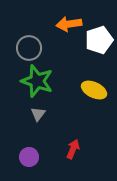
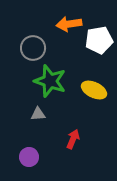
white pentagon: rotated 8 degrees clockwise
gray circle: moved 4 px right
green star: moved 13 px right
gray triangle: rotated 49 degrees clockwise
red arrow: moved 10 px up
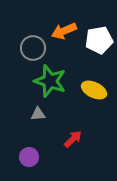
orange arrow: moved 5 px left, 7 px down; rotated 15 degrees counterclockwise
red arrow: rotated 24 degrees clockwise
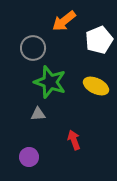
orange arrow: moved 10 px up; rotated 15 degrees counterclockwise
white pentagon: rotated 12 degrees counterclockwise
green star: moved 1 px down
yellow ellipse: moved 2 px right, 4 px up
red arrow: moved 1 px right, 1 px down; rotated 66 degrees counterclockwise
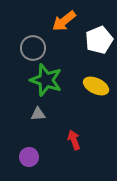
green star: moved 4 px left, 2 px up
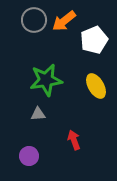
white pentagon: moved 5 px left
gray circle: moved 1 px right, 28 px up
green star: rotated 28 degrees counterclockwise
yellow ellipse: rotated 35 degrees clockwise
purple circle: moved 1 px up
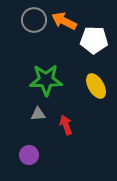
orange arrow: rotated 65 degrees clockwise
white pentagon: rotated 24 degrees clockwise
green star: rotated 8 degrees clockwise
red arrow: moved 8 px left, 15 px up
purple circle: moved 1 px up
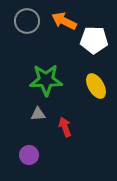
gray circle: moved 7 px left, 1 px down
red arrow: moved 1 px left, 2 px down
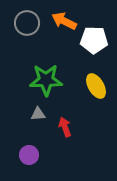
gray circle: moved 2 px down
